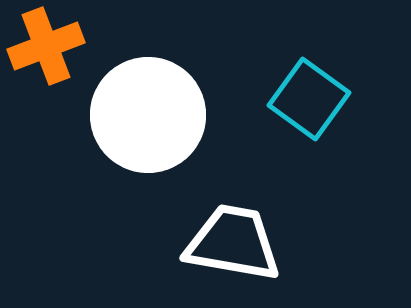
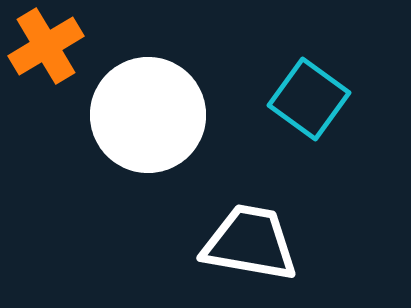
orange cross: rotated 10 degrees counterclockwise
white trapezoid: moved 17 px right
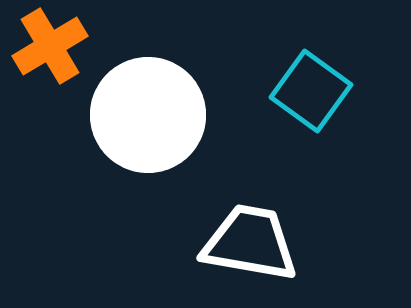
orange cross: moved 4 px right
cyan square: moved 2 px right, 8 px up
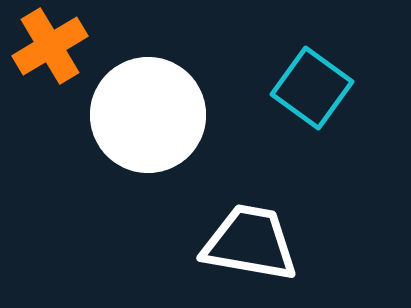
cyan square: moved 1 px right, 3 px up
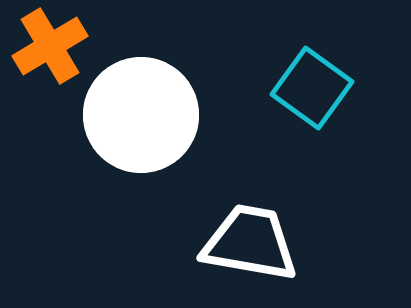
white circle: moved 7 px left
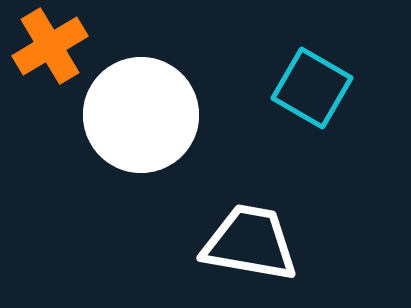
cyan square: rotated 6 degrees counterclockwise
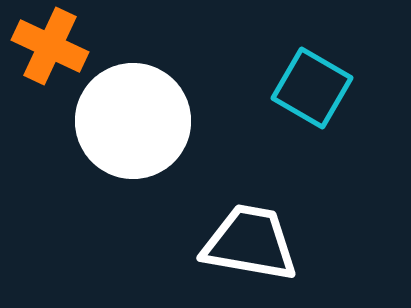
orange cross: rotated 34 degrees counterclockwise
white circle: moved 8 px left, 6 px down
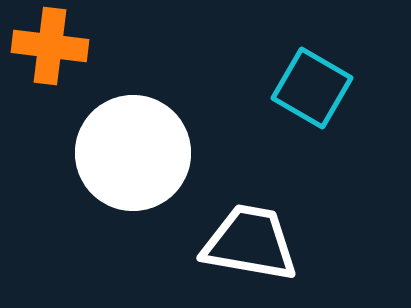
orange cross: rotated 18 degrees counterclockwise
white circle: moved 32 px down
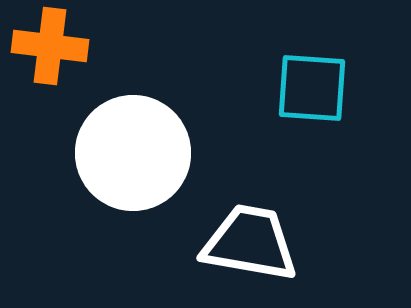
cyan square: rotated 26 degrees counterclockwise
